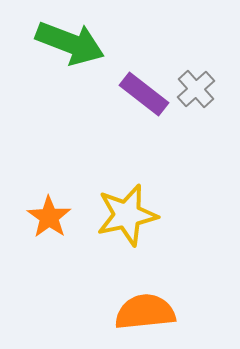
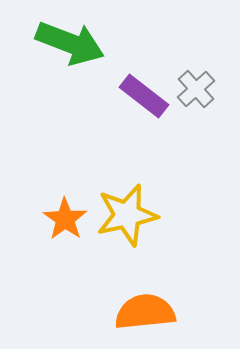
purple rectangle: moved 2 px down
orange star: moved 16 px right, 2 px down
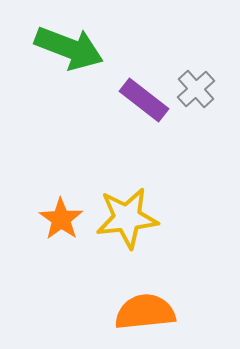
green arrow: moved 1 px left, 5 px down
purple rectangle: moved 4 px down
yellow star: moved 3 px down; rotated 6 degrees clockwise
orange star: moved 4 px left
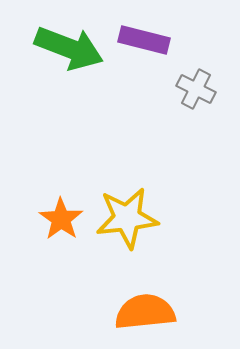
gray cross: rotated 21 degrees counterclockwise
purple rectangle: moved 60 px up; rotated 24 degrees counterclockwise
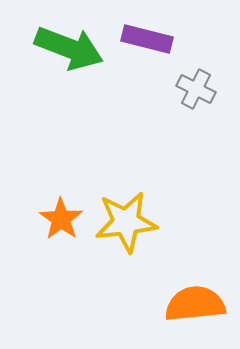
purple rectangle: moved 3 px right, 1 px up
yellow star: moved 1 px left, 4 px down
orange semicircle: moved 50 px right, 8 px up
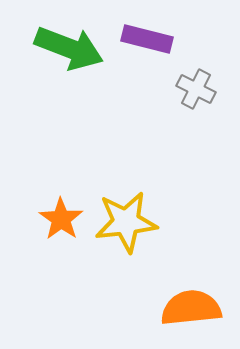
orange semicircle: moved 4 px left, 4 px down
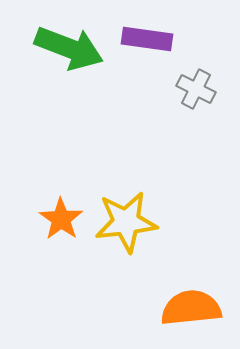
purple rectangle: rotated 6 degrees counterclockwise
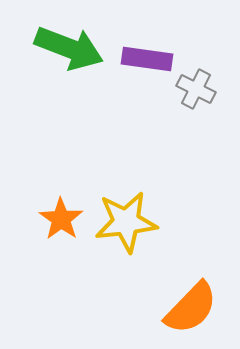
purple rectangle: moved 20 px down
orange semicircle: rotated 140 degrees clockwise
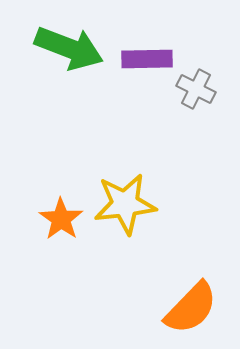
purple rectangle: rotated 9 degrees counterclockwise
yellow star: moved 1 px left, 18 px up
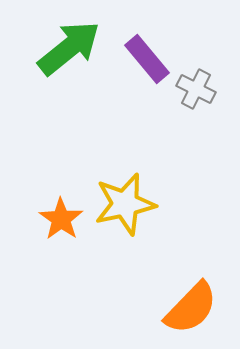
green arrow: rotated 60 degrees counterclockwise
purple rectangle: rotated 51 degrees clockwise
yellow star: rotated 6 degrees counterclockwise
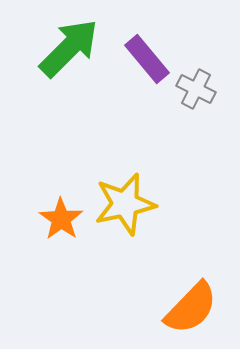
green arrow: rotated 6 degrees counterclockwise
